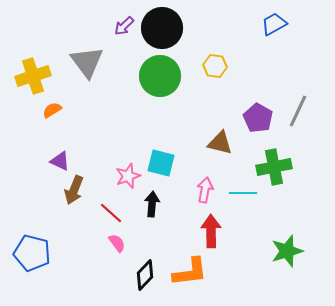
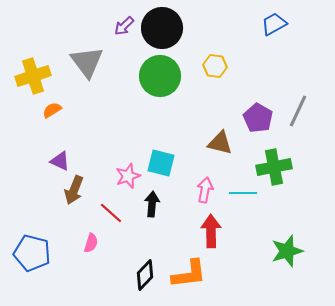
pink semicircle: moved 26 px left; rotated 54 degrees clockwise
orange L-shape: moved 1 px left, 2 px down
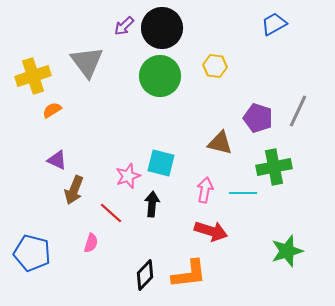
purple pentagon: rotated 12 degrees counterclockwise
purple triangle: moved 3 px left, 1 px up
red arrow: rotated 108 degrees clockwise
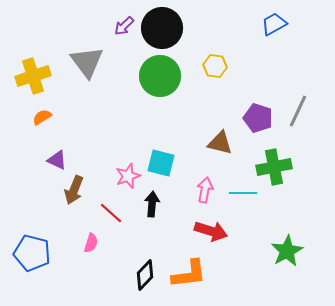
orange semicircle: moved 10 px left, 7 px down
green star: rotated 12 degrees counterclockwise
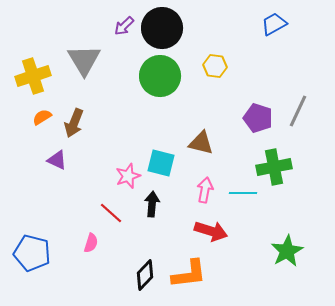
gray triangle: moved 3 px left, 2 px up; rotated 6 degrees clockwise
brown triangle: moved 19 px left
brown arrow: moved 67 px up
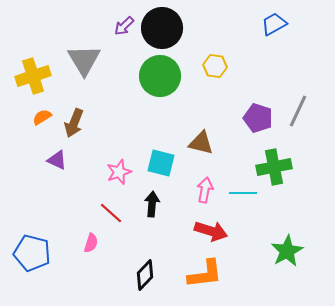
pink star: moved 9 px left, 4 px up
orange L-shape: moved 16 px right
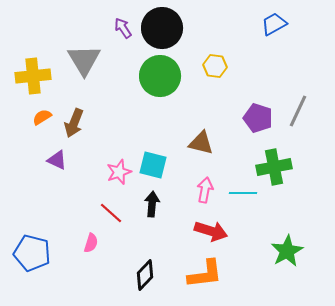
purple arrow: moved 1 px left, 2 px down; rotated 100 degrees clockwise
yellow cross: rotated 12 degrees clockwise
cyan square: moved 8 px left, 2 px down
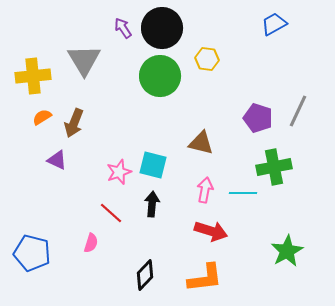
yellow hexagon: moved 8 px left, 7 px up
orange L-shape: moved 4 px down
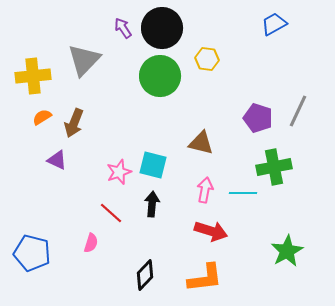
gray triangle: rotated 15 degrees clockwise
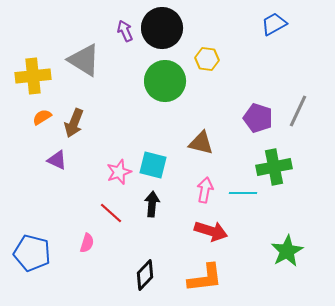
purple arrow: moved 2 px right, 3 px down; rotated 10 degrees clockwise
gray triangle: rotated 42 degrees counterclockwise
green circle: moved 5 px right, 5 px down
pink semicircle: moved 4 px left
